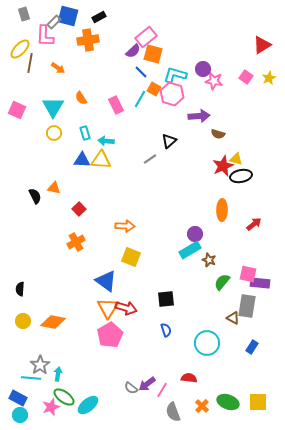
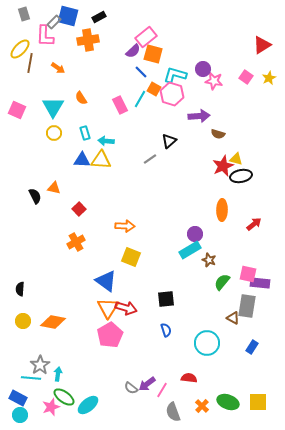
pink rectangle at (116, 105): moved 4 px right
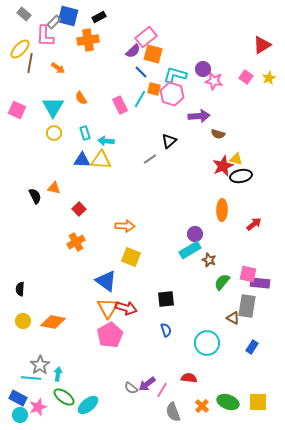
gray rectangle at (24, 14): rotated 32 degrees counterclockwise
orange square at (154, 89): rotated 16 degrees counterclockwise
pink star at (51, 407): moved 13 px left
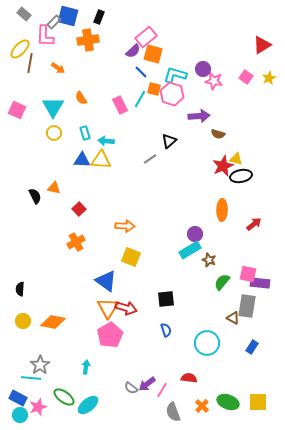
black rectangle at (99, 17): rotated 40 degrees counterclockwise
cyan arrow at (58, 374): moved 28 px right, 7 px up
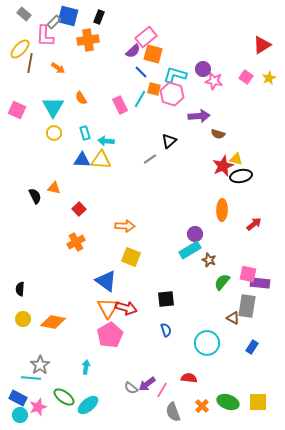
yellow circle at (23, 321): moved 2 px up
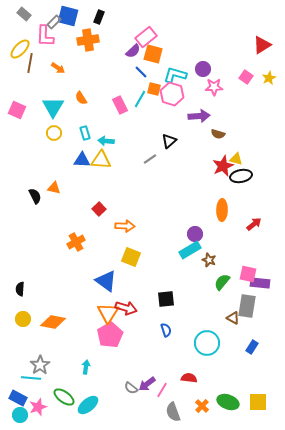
pink star at (214, 81): moved 6 px down; rotated 12 degrees counterclockwise
red square at (79, 209): moved 20 px right
orange triangle at (108, 308): moved 5 px down
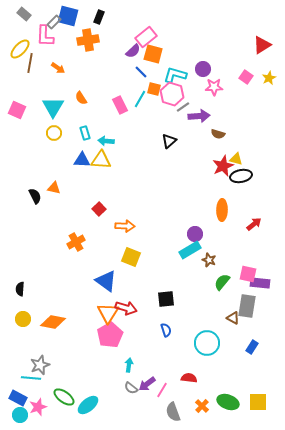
gray line at (150, 159): moved 33 px right, 52 px up
gray star at (40, 365): rotated 12 degrees clockwise
cyan arrow at (86, 367): moved 43 px right, 2 px up
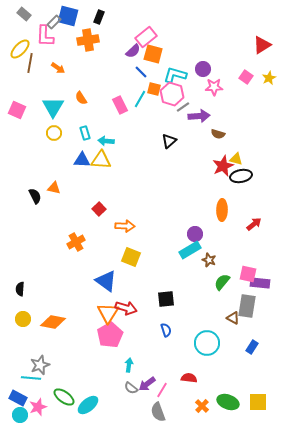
gray semicircle at (173, 412): moved 15 px left
